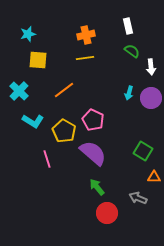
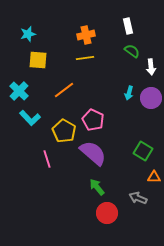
cyan L-shape: moved 3 px left, 3 px up; rotated 15 degrees clockwise
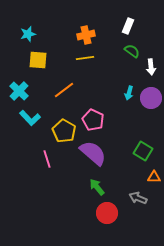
white rectangle: rotated 35 degrees clockwise
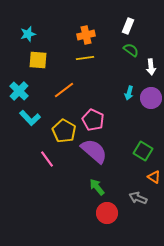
green semicircle: moved 1 px left, 1 px up
purple semicircle: moved 1 px right, 2 px up
pink line: rotated 18 degrees counterclockwise
orange triangle: rotated 32 degrees clockwise
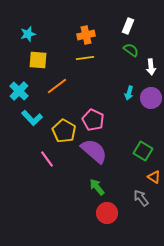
orange line: moved 7 px left, 4 px up
cyan L-shape: moved 2 px right
gray arrow: moved 3 px right; rotated 30 degrees clockwise
